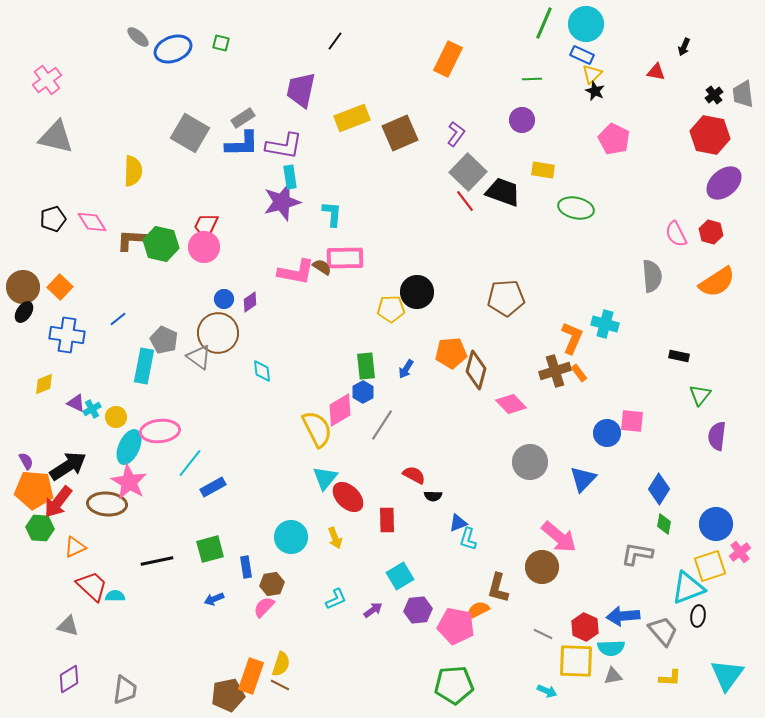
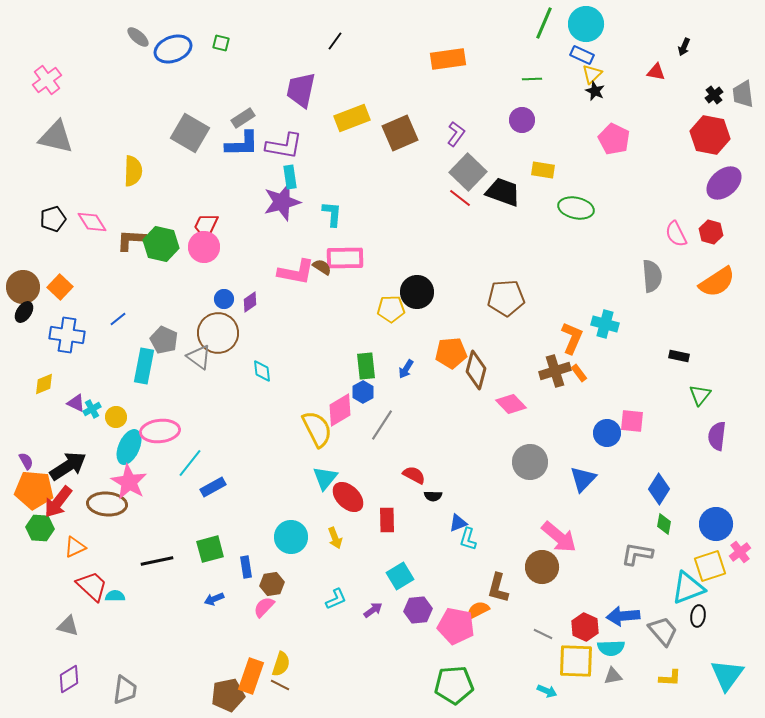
orange rectangle at (448, 59): rotated 56 degrees clockwise
red line at (465, 201): moved 5 px left, 3 px up; rotated 15 degrees counterclockwise
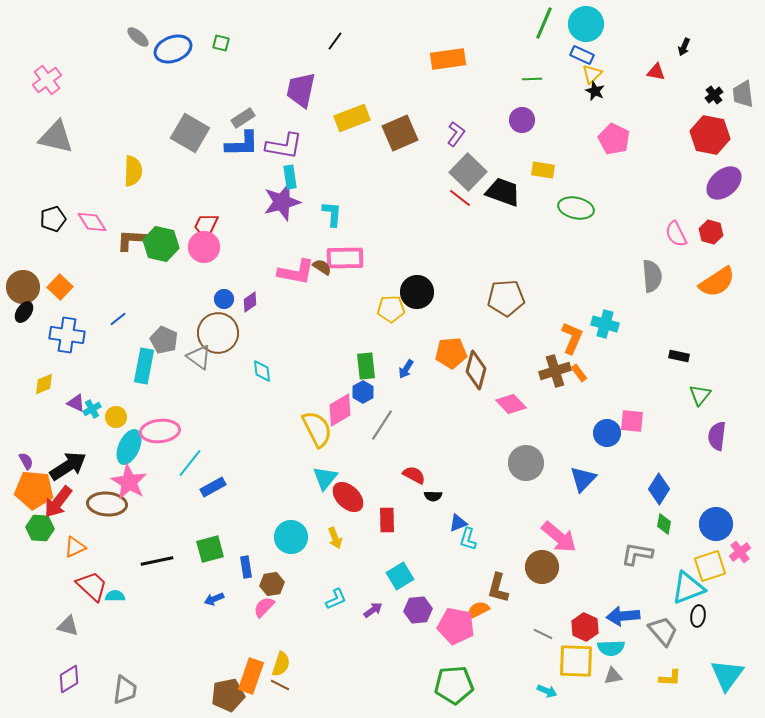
gray circle at (530, 462): moved 4 px left, 1 px down
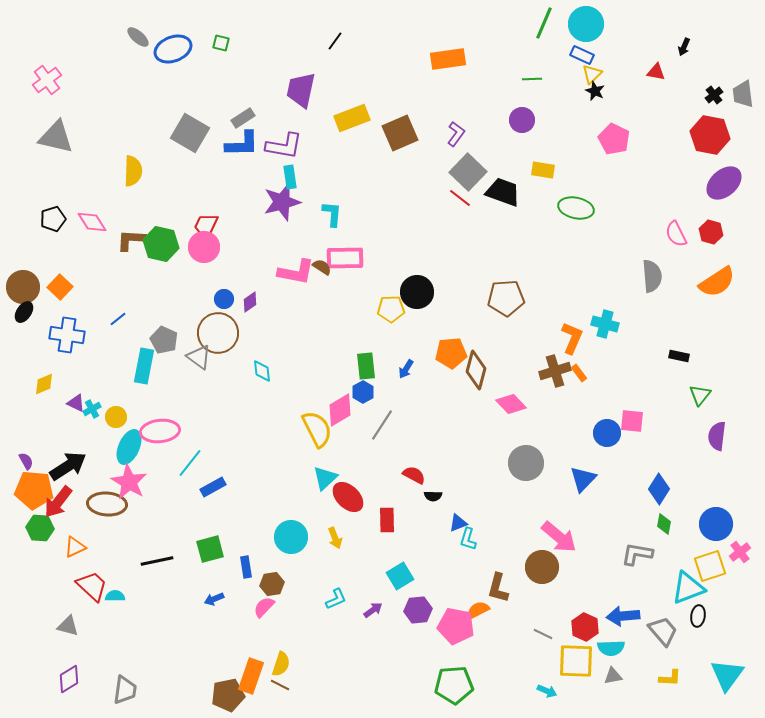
cyan triangle at (325, 478): rotated 8 degrees clockwise
